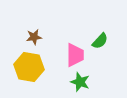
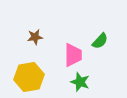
brown star: moved 1 px right
pink trapezoid: moved 2 px left
yellow hexagon: moved 10 px down; rotated 20 degrees counterclockwise
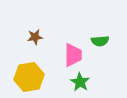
green semicircle: rotated 42 degrees clockwise
green star: rotated 12 degrees clockwise
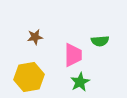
green star: rotated 12 degrees clockwise
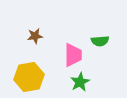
brown star: moved 1 px up
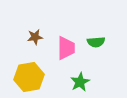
brown star: moved 1 px down
green semicircle: moved 4 px left, 1 px down
pink trapezoid: moved 7 px left, 7 px up
